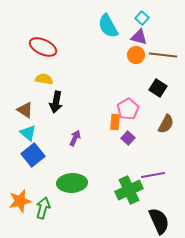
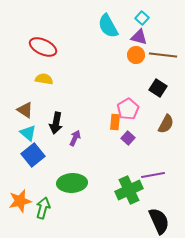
black arrow: moved 21 px down
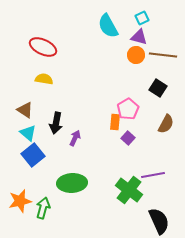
cyan square: rotated 24 degrees clockwise
green cross: rotated 28 degrees counterclockwise
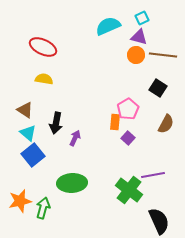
cyan semicircle: rotated 95 degrees clockwise
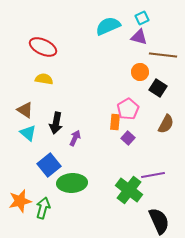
orange circle: moved 4 px right, 17 px down
blue square: moved 16 px right, 10 px down
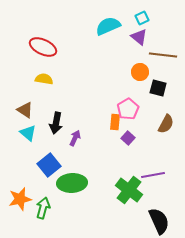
purple triangle: rotated 24 degrees clockwise
black square: rotated 18 degrees counterclockwise
orange star: moved 2 px up
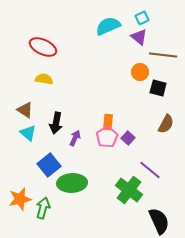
pink pentagon: moved 21 px left, 28 px down
orange rectangle: moved 7 px left
purple line: moved 3 px left, 5 px up; rotated 50 degrees clockwise
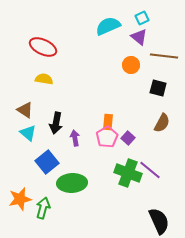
brown line: moved 1 px right, 1 px down
orange circle: moved 9 px left, 7 px up
brown semicircle: moved 4 px left, 1 px up
purple arrow: rotated 35 degrees counterclockwise
blue square: moved 2 px left, 3 px up
green cross: moved 1 px left, 17 px up; rotated 16 degrees counterclockwise
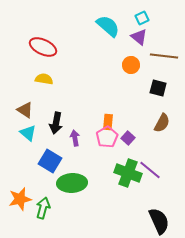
cyan semicircle: rotated 65 degrees clockwise
blue square: moved 3 px right, 1 px up; rotated 20 degrees counterclockwise
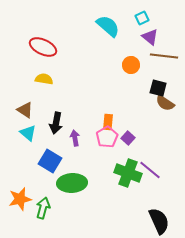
purple triangle: moved 11 px right
brown semicircle: moved 3 px right, 20 px up; rotated 96 degrees clockwise
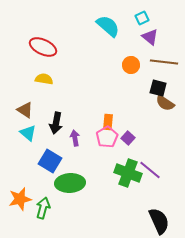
brown line: moved 6 px down
green ellipse: moved 2 px left
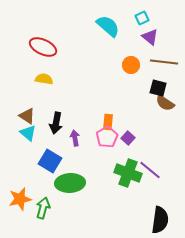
brown triangle: moved 2 px right, 6 px down
black semicircle: moved 1 px right, 1 px up; rotated 32 degrees clockwise
